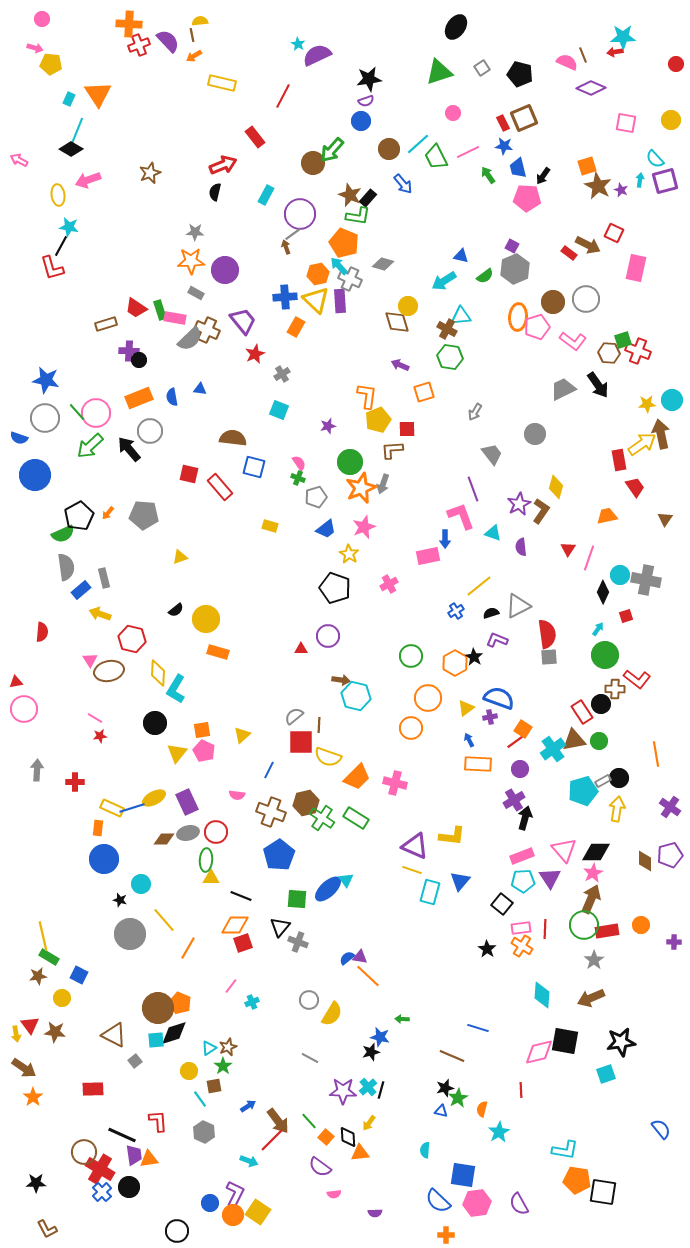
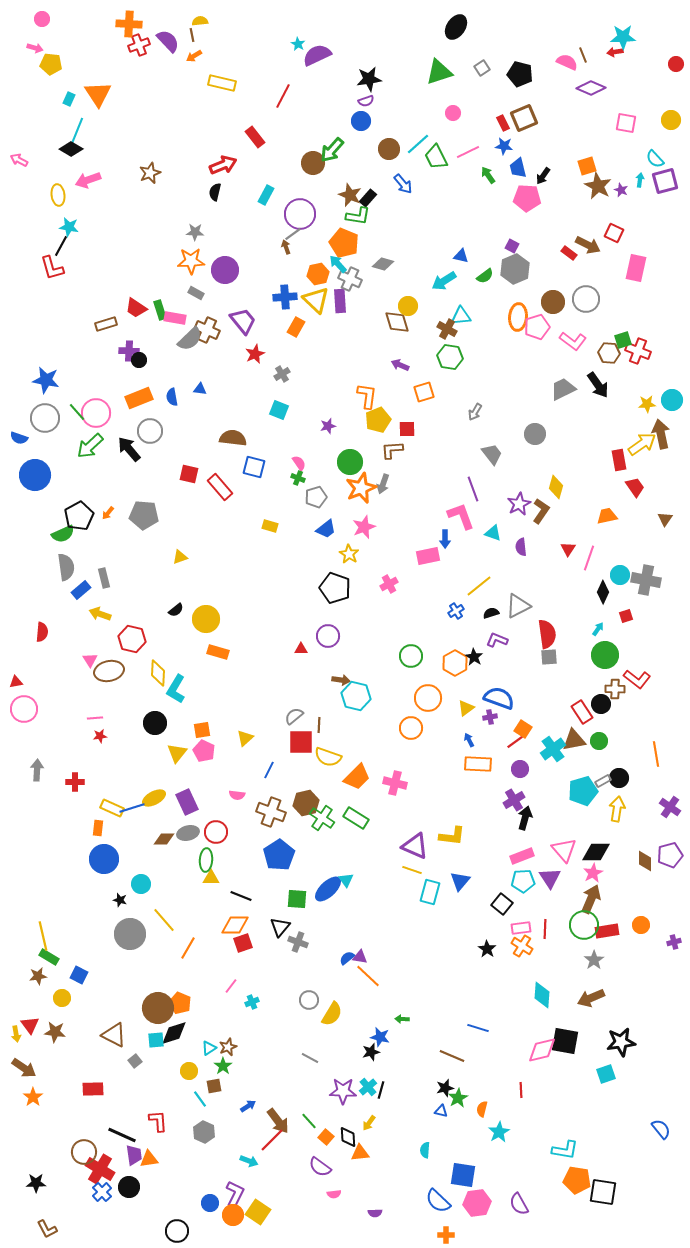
cyan arrow at (339, 266): moved 1 px left, 2 px up
pink line at (95, 718): rotated 35 degrees counterclockwise
yellow triangle at (242, 735): moved 3 px right, 3 px down
purple cross at (674, 942): rotated 16 degrees counterclockwise
pink diamond at (539, 1052): moved 3 px right, 2 px up
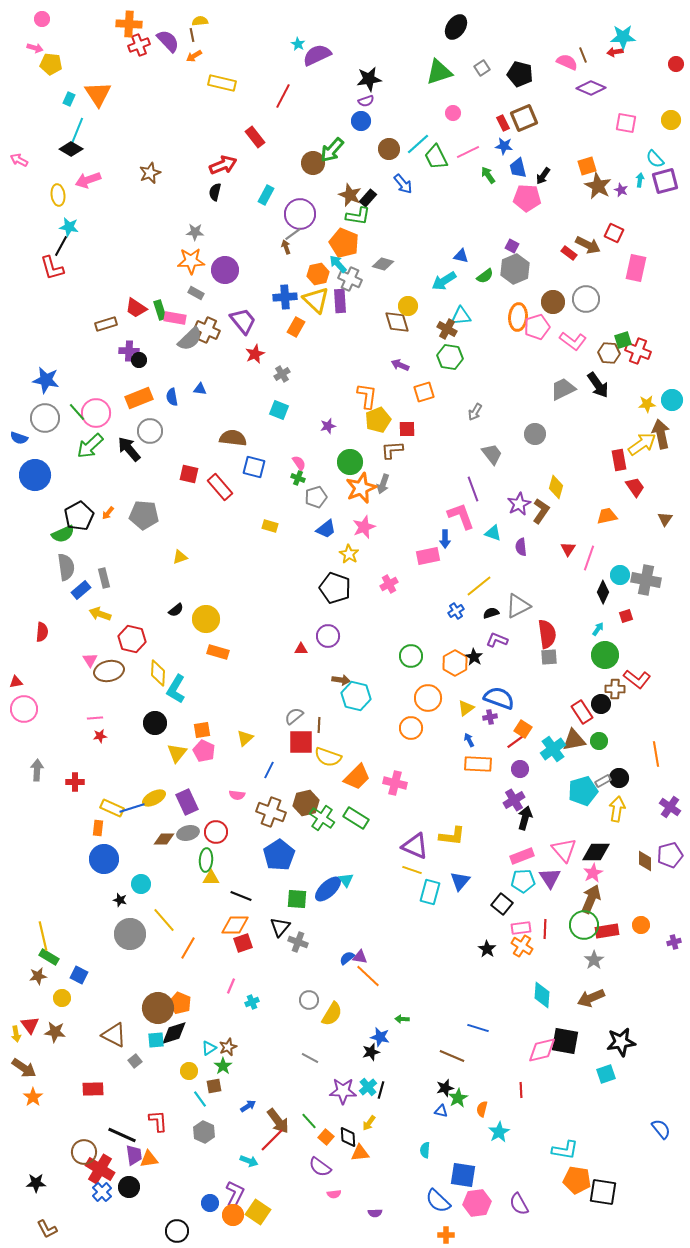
pink line at (231, 986): rotated 14 degrees counterclockwise
